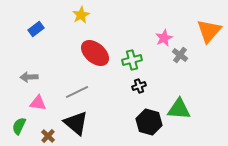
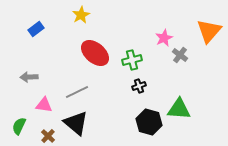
pink triangle: moved 6 px right, 2 px down
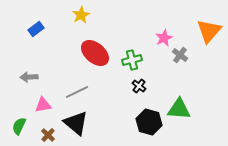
black cross: rotated 32 degrees counterclockwise
pink triangle: moved 1 px left; rotated 18 degrees counterclockwise
brown cross: moved 1 px up
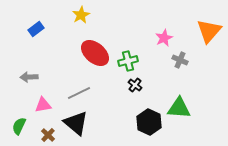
gray cross: moved 5 px down; rotated 14 degrees counterclockwise
green cross: moved 4 px left, 1 px down
black cross: moved 4 px left, 1 px up
gray line: moved 2 px right, 1 px down
green triangle: moved 1 px up
black hexagon: rotated 10 degrees clockwise
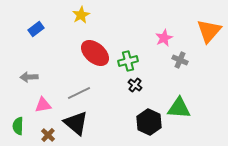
green semicircle: moved 1 px left; rotated 24 degrees counterclockwise
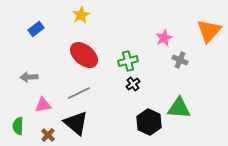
red ellipse: moved 11 px left, 2 px down
black cross: moved 2 px left, 1 px up; rotated 16 degrees clockwise
